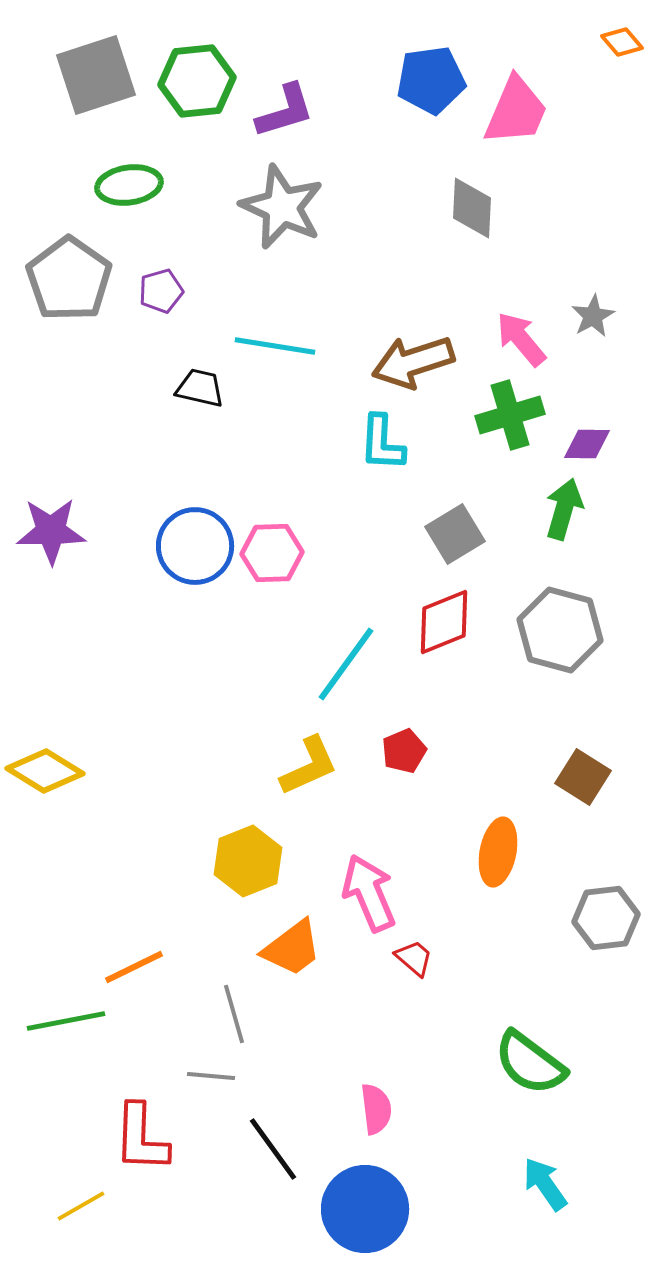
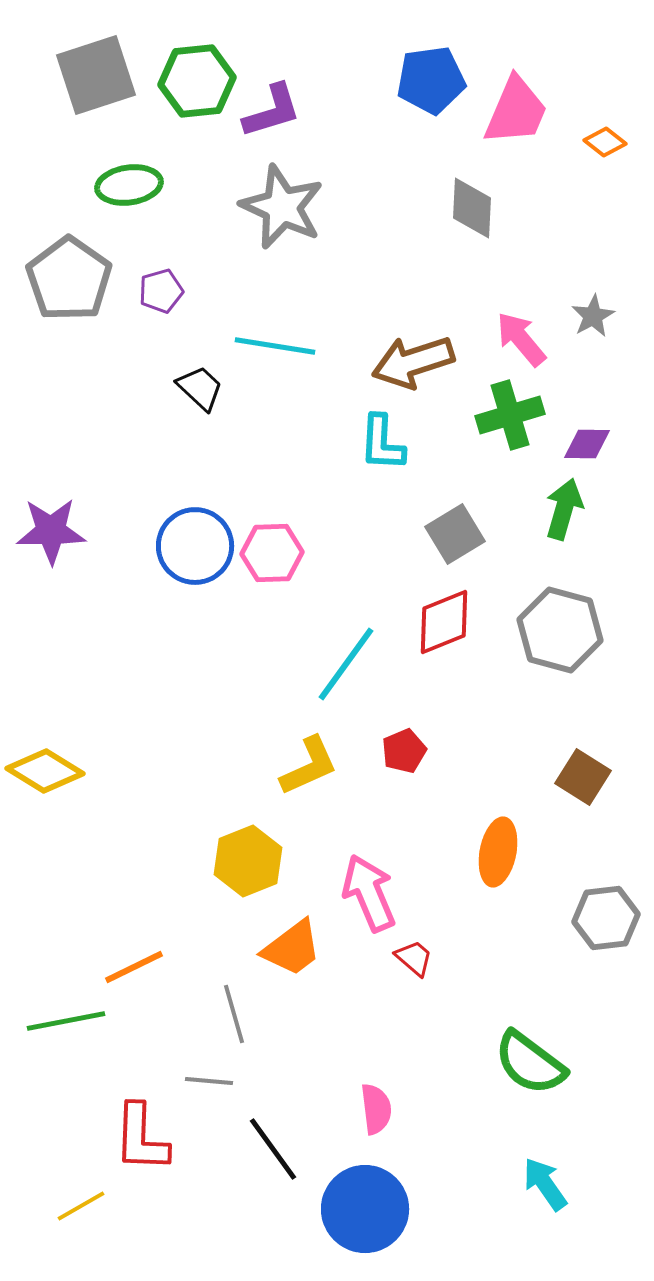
orange diamond at (622, 42): moved 17 px left, 100 px down; rotated 12 degrees counterclockwise
purple L-shape at (285, 111): moved 13 px left
black trapezoid at (200, 388): rotated 30 degrees clockwise
gray line at (211, 1076): moved 2 px left, 5 px down
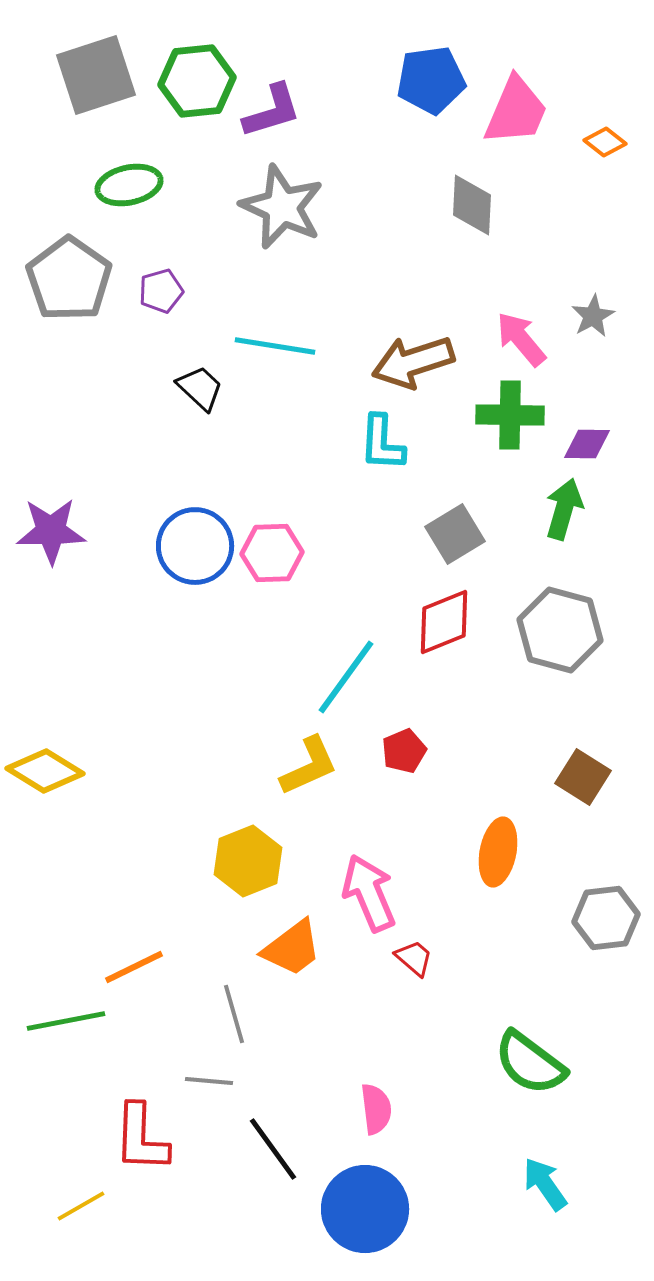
green ellipse at (129, 185): rotated 4 degrees counterclockwise
gray diamond at (472, 208): moved 3 px up
green cross at (510, 415): rotated 18 degrees clockwise
cyan line at (346, 664): moved 13 px down
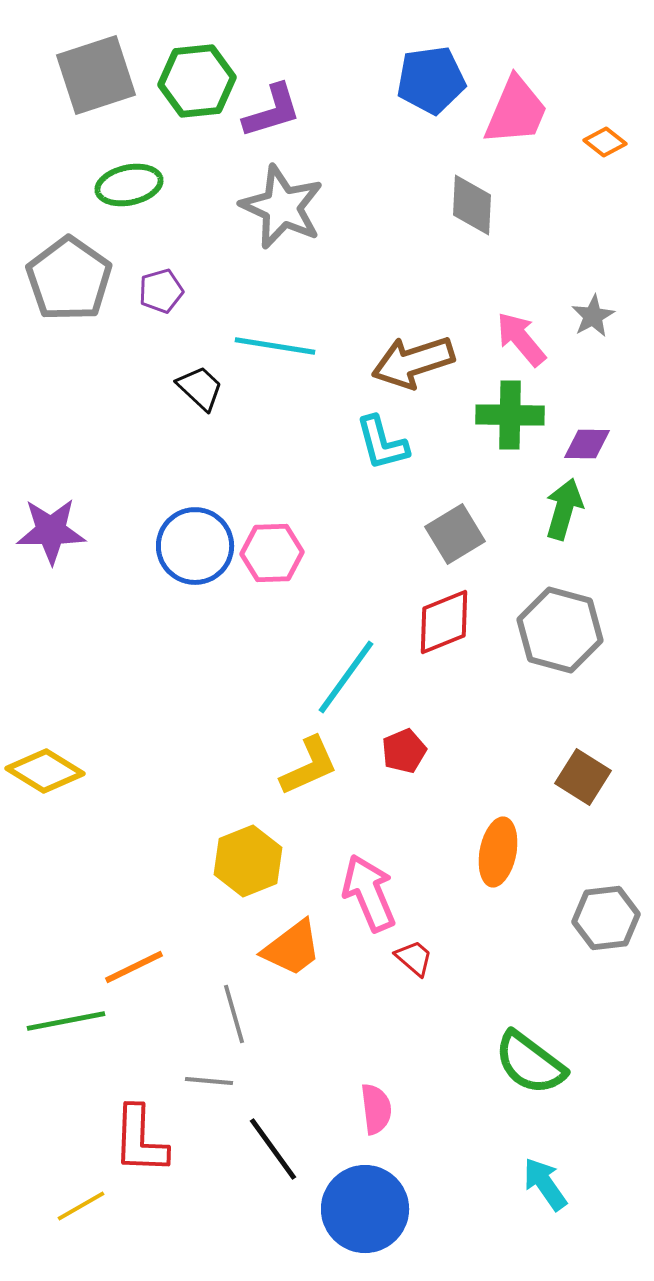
cyan L-shape at (382, 443): rotated 18 degrees counterclockwise
red L-shape at (141, 1138): moved 1 px left, 2 px down
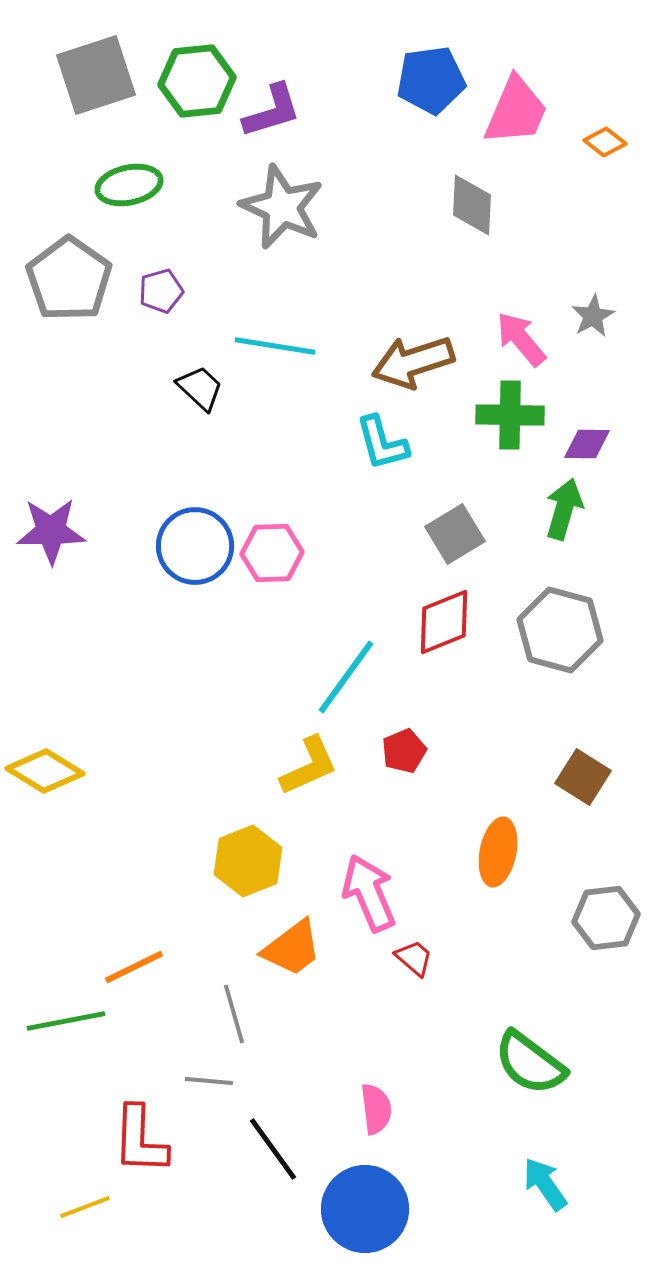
yellow line at (81, 1206): moved 4 px right, 1 px down; rotated 9 degrees clockwise
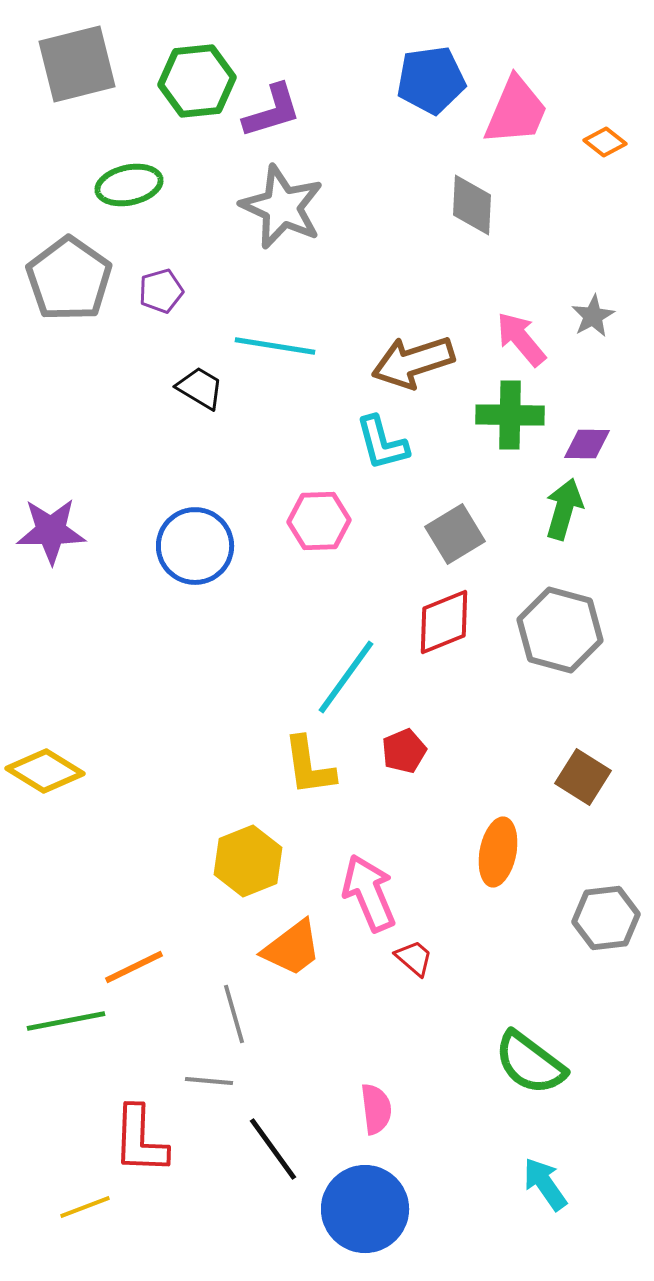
gray square at (96, 75): moved 19 px left, 11 px up; rotated 4 degrees clockwise
black trapezoid at (200, 388): rotated 12 degrees counterclockwise
pink hexagon at (272, 553): moved 47 px right, 32 px up
yellow L-shape at (309, 766): rotated 106 degrees clockwise
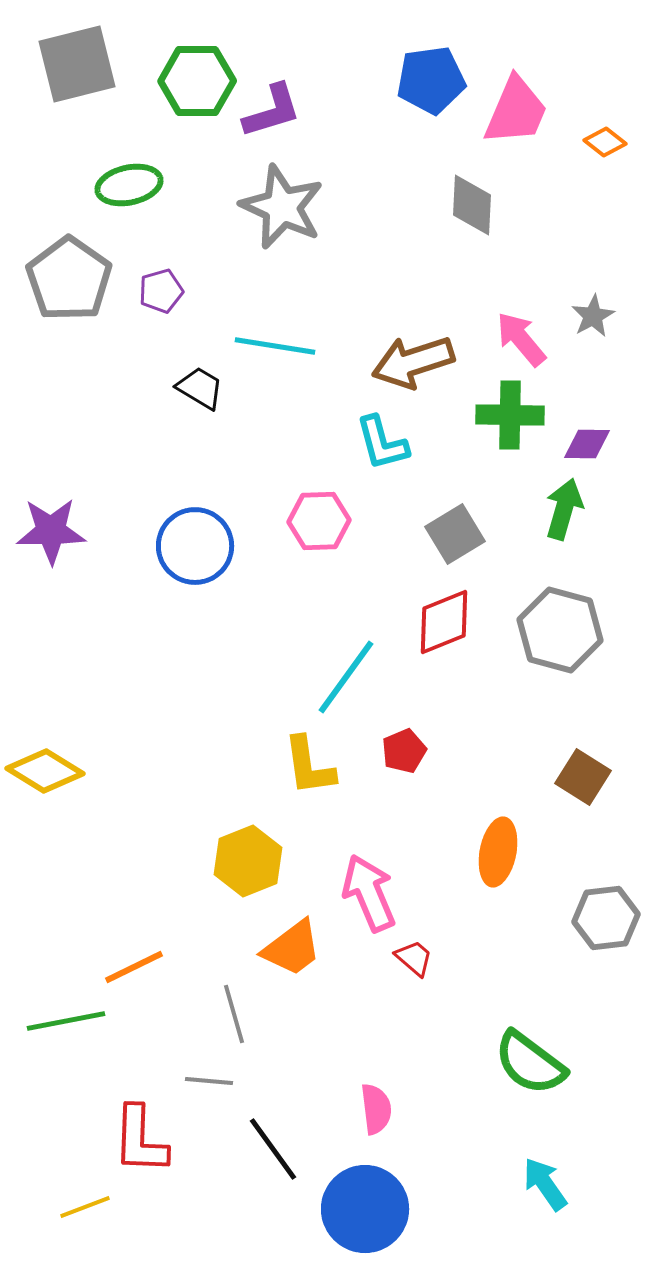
green hexagon at (197, 81): rotated 6 degrees clockwise
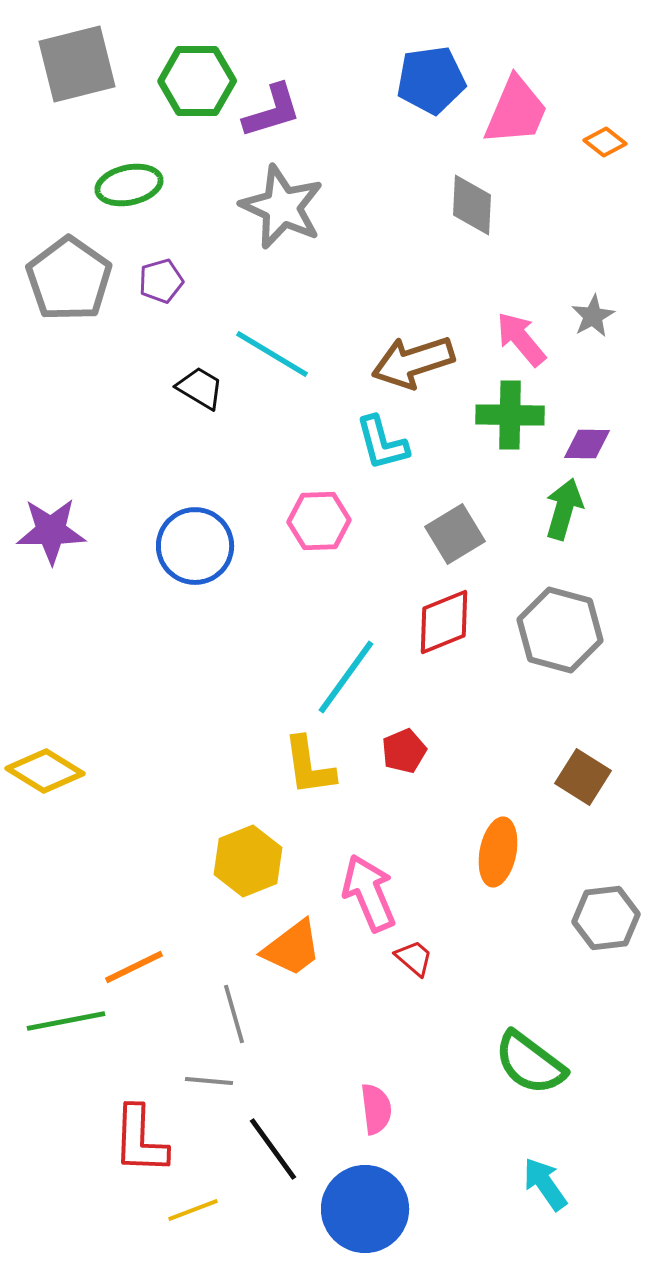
purple pentagon at (161, 291): moved 10 px up
cyan line at (275, 346): moved 3 px left, 8 px down; rotated 22 degrees clockwise
yellow line at (85, 1207): moved 108 px right, 3 px down
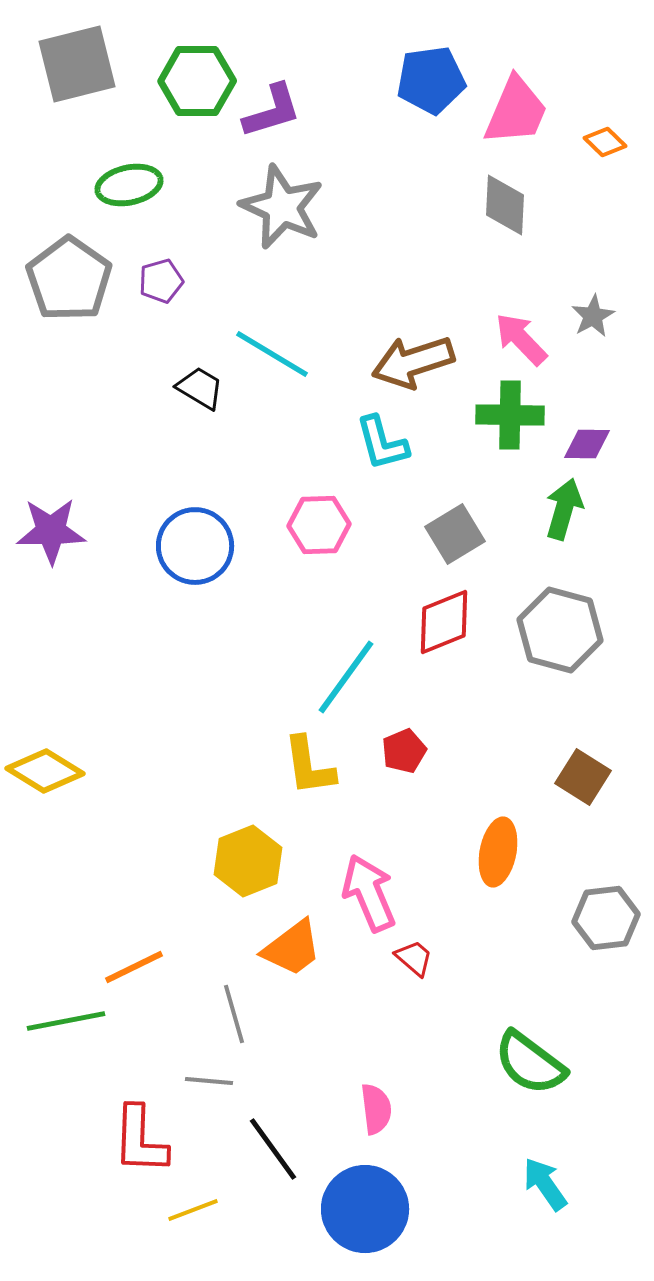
orange diamond at (605, 142): rotated 6 degrees clockwise
gray diamond at (472, 205): moved 33 px right
pink arrow at (521, 339): rotated 4 degrees counterclockwise
pink hexagon at (319, 521): moved 4 px down
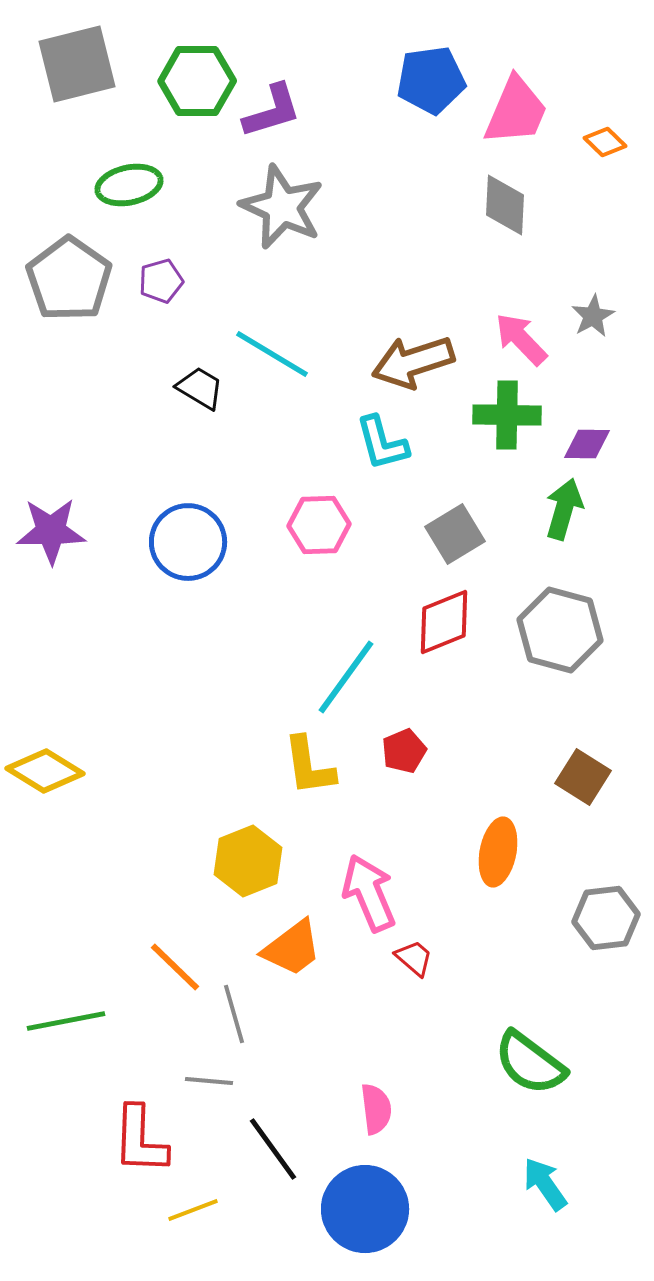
green cross at (510, 415): moved 3 px left
blue circle at (195, 546): moved 7 px left, 4 px up
orange line at (134, 967): moved 41 px right; rotated 70 degrees clockwise
